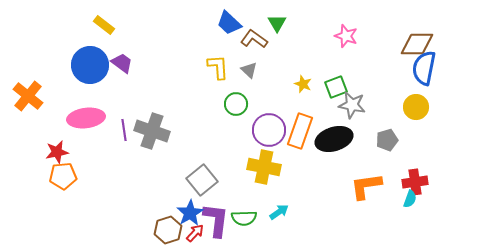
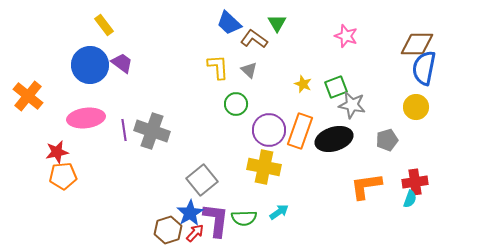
yellow rectangle: rotated 15 degrees clockwise
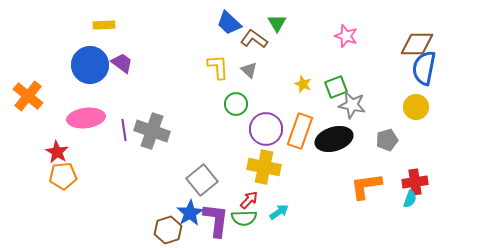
yellow rectangle: rotated 55 degrees counterclockwise
purple circle: moved 3 px left, 1 px up
red star: rotated 30 degrees counterclockwise
red arrow: moved 54 px right, 33 px up
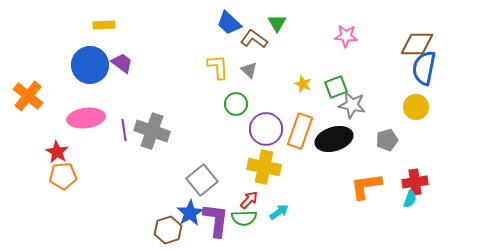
pink star: rotated 15 degrees counterclockwise
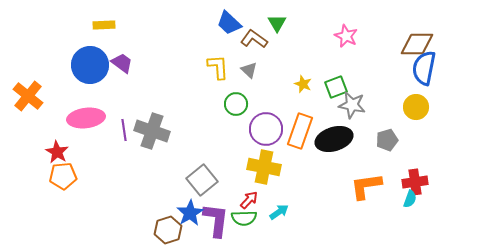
pink star: rotated 20 degrees clockwise
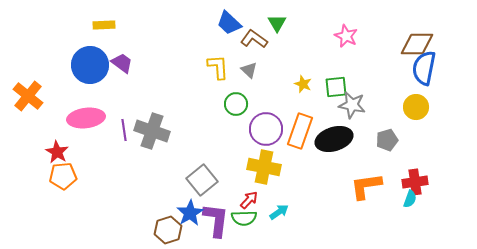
green square: rotated 15 degrees clockwise
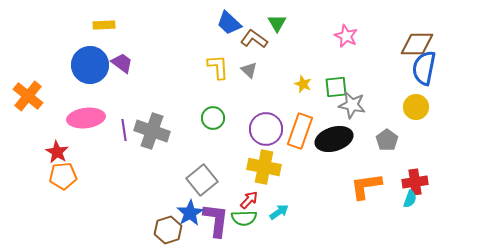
green circle: moved 23 px left, 14 px down
gray pentagon: rotated 20 degrees counterclockwise
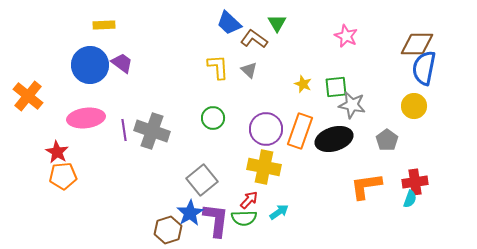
yellow circle: moved 2 px left, 1 px up
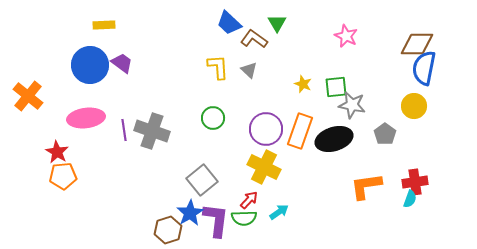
gray pentagon: moved 2 px left, 6 px up
yellow cross: rotated 16 degrees clockwise
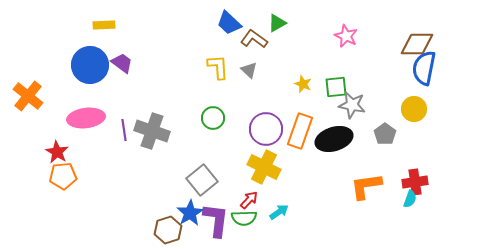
green triangle: rotated 30 degrees clockwise
yellow circle: moved 3 px down
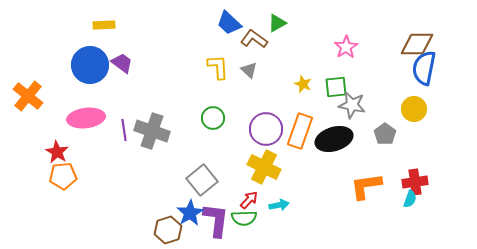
pink star: moved 11 px down; rotated 15 degrees clockwise
cyan arrow: moved 7 px up; rotated 24 degrees clockwise
